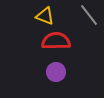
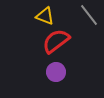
red semicircle: rotated 36 degrees counterclockwise
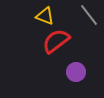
purple circle: moved 20 px right
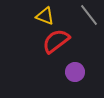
purple circle: moved 1 px left
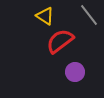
yellow triangle: rotated 12 degrees clockwise
red semicircle: moved 4 px right
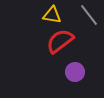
yellow triangle: moved 7 px right, 1 px up; rotated 24 degrees counterclockwise
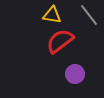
purple circle: moved 2 px down
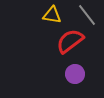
gray line: moved 2 px left
red semicircle: moved 10 px right
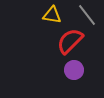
red semicircle: rotated 8 degrees counterclockwise
purple circle: moved 1 px left, 4 px up
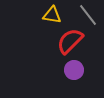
gray line: moved 1 px right
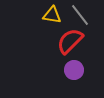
gray line: moved 8 px left
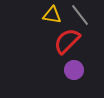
red semicircle: moved 3 px left
